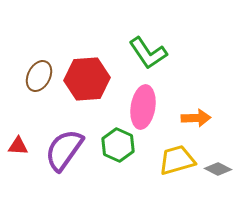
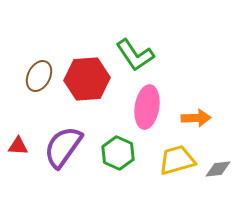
green L-shape: moved 13 px left, 2 px down
pink ellipse: moved 4 px right
green hexagon: moved 8 px down
purple semicircle: moved 1 px left, 3 px up
gray diamond: rotated 32 degrees counterclockwise
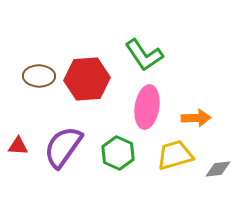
green L-shape: moved 9 px right
brown ellipse: rotated 64 degrees clockwise
yellow trapezoid: moved 2 px left, 5 px up
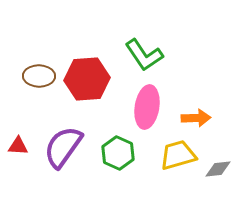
yellow trapezoid: moved 3 px right
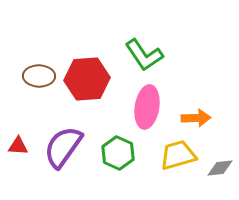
gray diamond: moved 2 px right, 1 px up
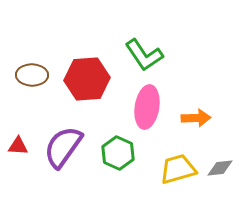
brown ellipse: moved 7 px left, 1 px up
yellow trapezoid: moved 14 px down
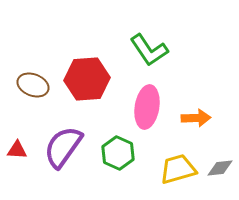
green L-shape: moved 5 px right, 5 px up
brown ellipse: moved 1 px right, 10 px down; rotated 20 degrees clockwise
red triangle: moved 1 px left, 4 px down
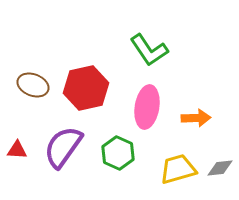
red hexagon: moved 1 px left, 9 px down; rotated 9 degrees counterclockwise
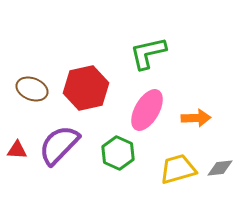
green L-shape: moved 1 px left, 3 px down; rotated 111 degrees clockwise
brown ellipse: moved 1 px left, 4 px down
pink ellipse: moved 3 px down; rotated 21 degrees clockwise
purple semicircle: moved 4 px left, 2 px up; rotated 9 degrees clockwise
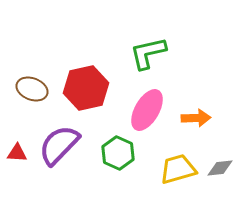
red triangle: moved 3 px down
